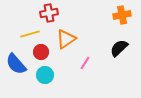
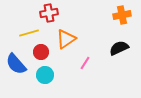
yellow line: moved 1 px left, 1 px up
black semicircle: rotated 18 degrees clockwise
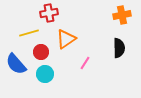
black semicircle: rotated 114 degrees clockwise
cyan circle: moved 1 px up
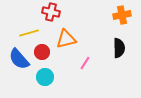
red cross: moved 2 px right, 1 px up; rotated 24 degrees clockwise
orange triangle: rotated 20 degrees clockwise
red circle: moved 1 px right
blue semicircle: moved 3 px right, 5 px up
cyan circle: moved 3 px down
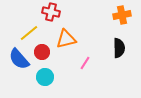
yellow line: rotated 24 degrees counterclockwise
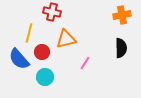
red cross: moved 1 px right
yellow line: rotated 36 degrees counterclockwise
black semicircle: moved 2 px right
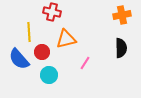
yellow line: moved 1 px up; rotated 18 degrees counterclockwise
cyan circle: moved 4 px right, 2 px up
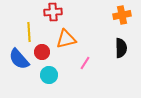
red cross: moved 1 px right; rotated 18 degrees counterclockwise
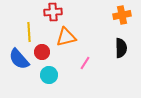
orange triangle: moved 2 px up
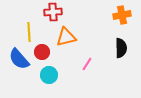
pink line: moved 2 px right, 1 px down
